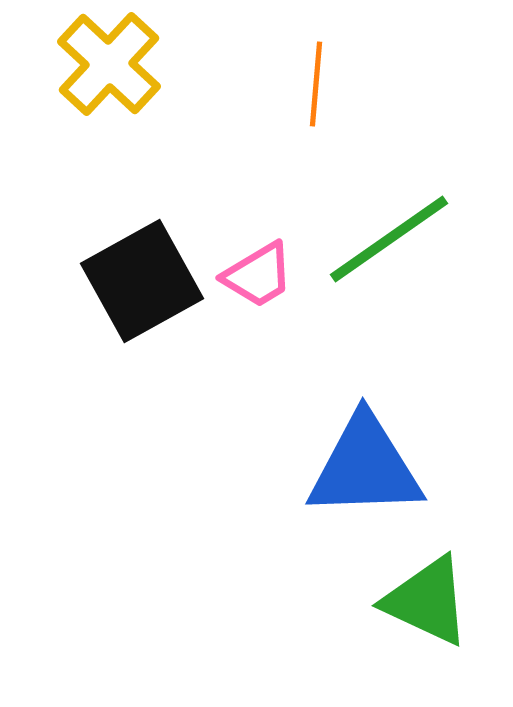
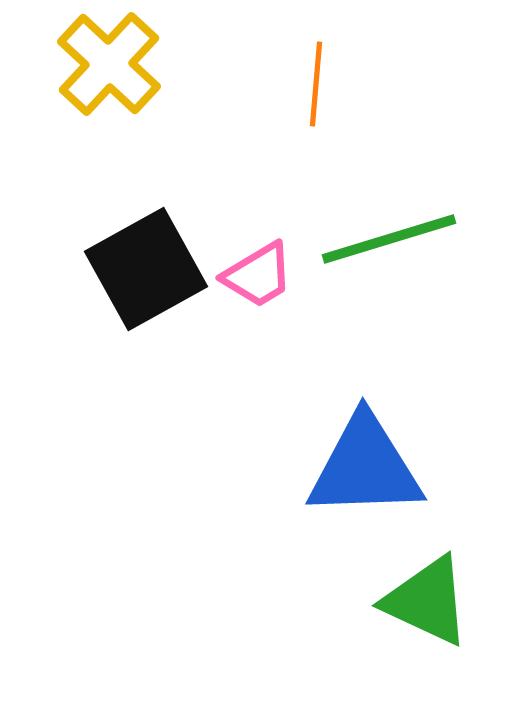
green line: rotated 18 degrees clockwise
black square: moved 4 px right, 12 px up
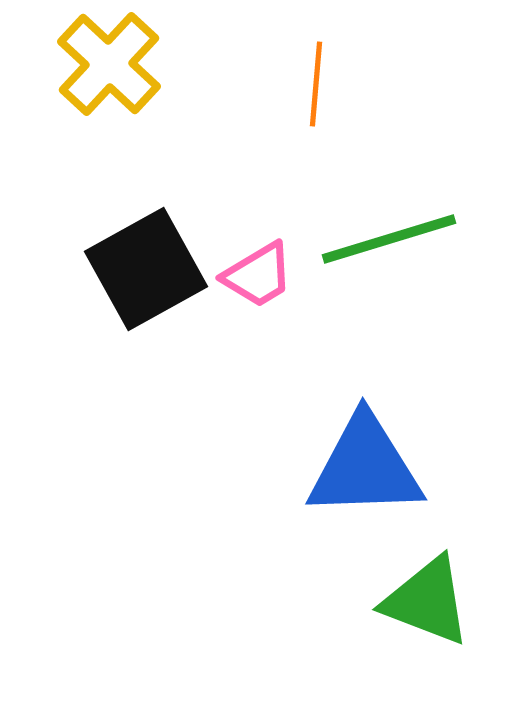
green triangle: rotated 4 degrees counterclockwise
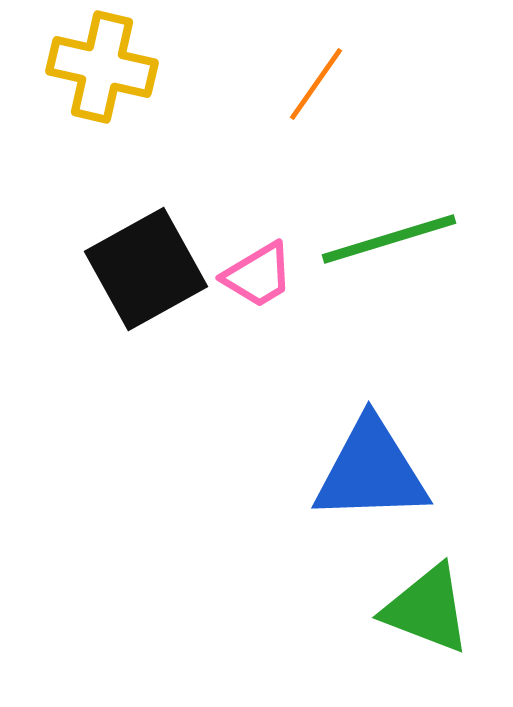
yellow cross: moved 7 px left, 3 px down; rotated 30 degrees counterclockwise
orange line: rotated 30 degrees clockwise
blue triangle: moved 6 px right, 4 px down
green triangle: moved 8 px down
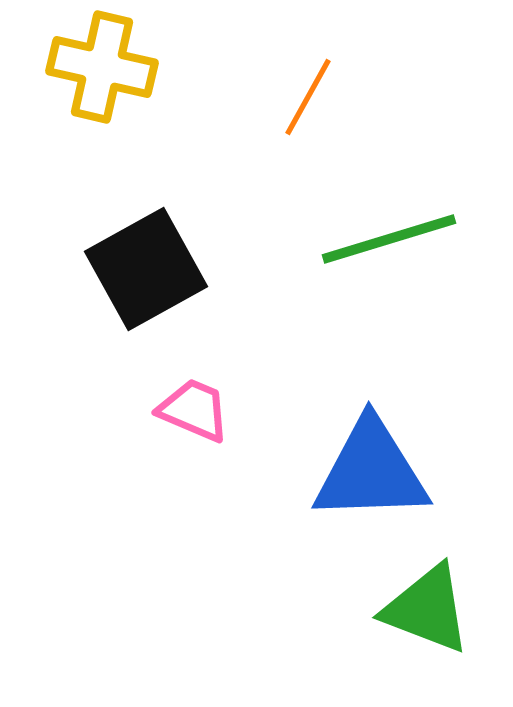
orange line: moved 8 px left, 13 px down; rotated 6 degrees counterclockwise
pink trapezoid: moved 64 px left, 135 px down; rotated 126 degrees counterclockwise
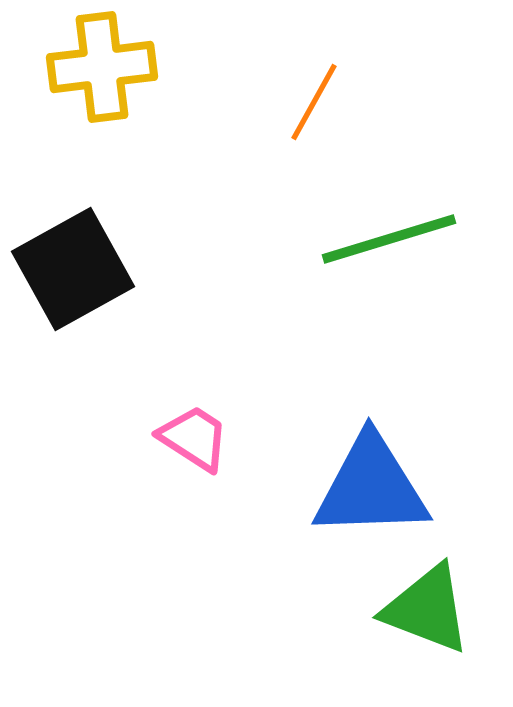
yellow cross: rotated 20 degrees counterclockwise
orange line: moved 6 px right, 5 px down
black square: moved 73 px left
pink trapezoid: moved 28 px down; rotated 10 degrees clockwise
blue triangle: moved 16 px down
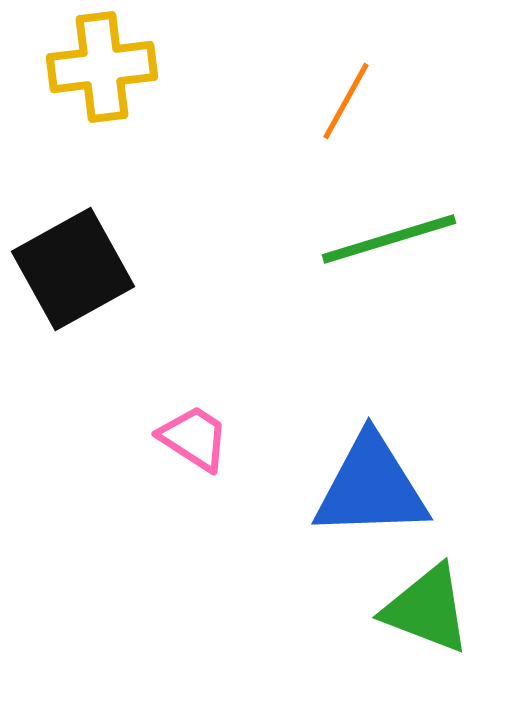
orange line: moved 32 px right, 1 px up
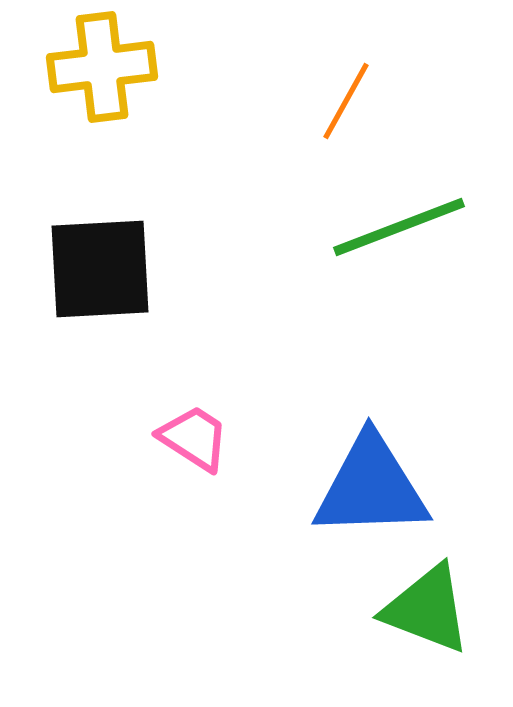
green line: moved 10 px right, 12 px up; rotated 4 degrees counterclockwise
black square: moved 27 px right; rotated 26 degrees clockwise
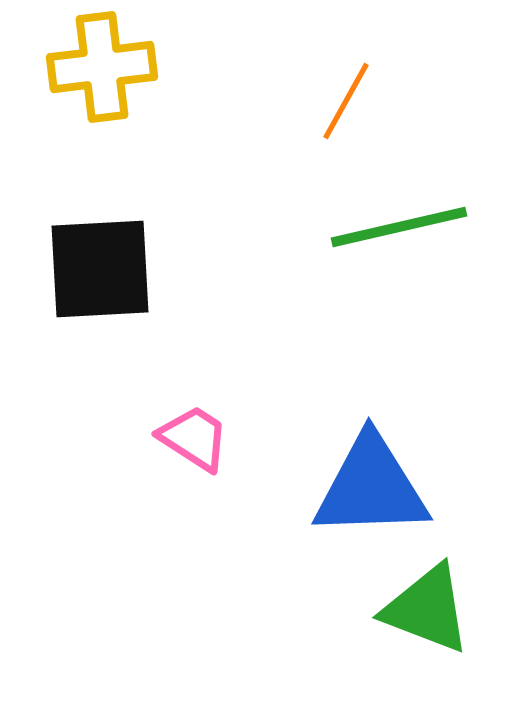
green line: rotated 8 degrees clockwise
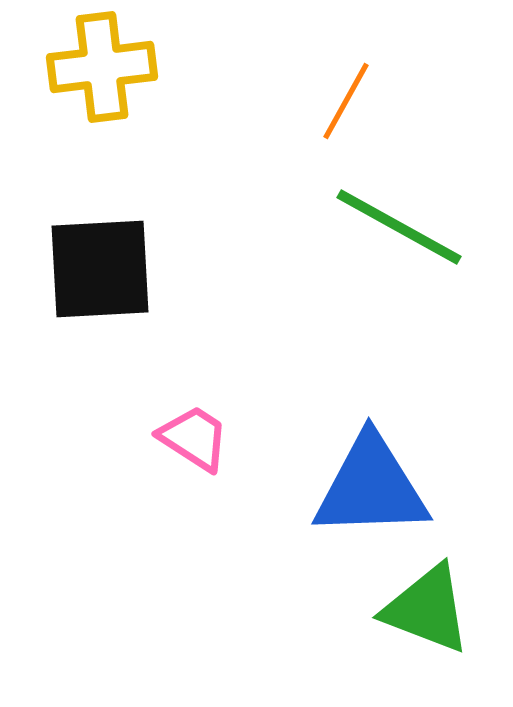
green line: rotated 42 degrees clockwise
